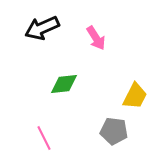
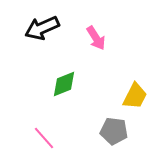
green diamond: rotated 16 degrees counterclockwise
pink line: rotated 15 degrees counterclockwise
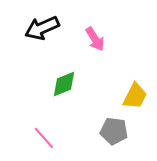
pink arrow: moved 1 px left, 1 px down
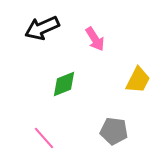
yellow trapezoid: moved 3 px right, 16 px up
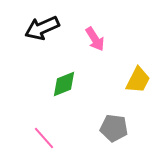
gray pentagon: moved 3 px up
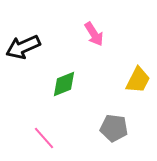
black arrow: moved 19 px left, 19 px down
pink arrow: moved 1 px left, 5 px up
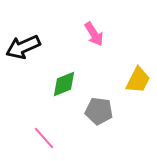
gray pentagon: moved 15 px left, 17 px up
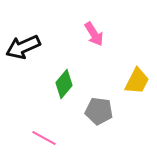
yellow trapezoid: moved 1 px left, 1 px down
green diamond: rotated 28 degrees counterclockwise
pink line: rotated 20 degrees counterclockwise
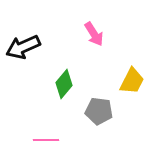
yellow trapezoid: moved 5 px left
pink line: moved 2 px right, 2 px down; rotated 30 degrees counterclockwise
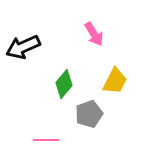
yellow trapezoid: moved 17 px left
gray pentagon: moved 10 px left, 3 px down; rotated 28 degrees counterclockwise
